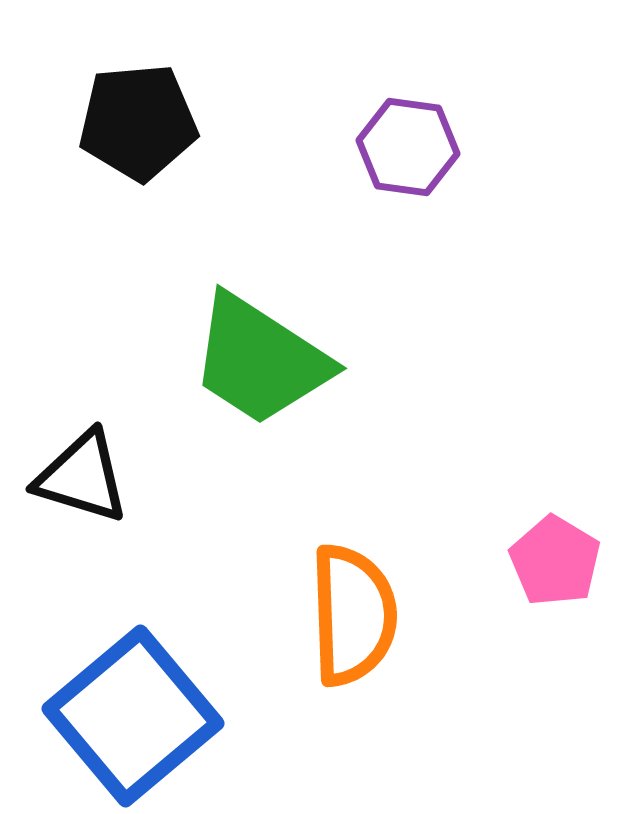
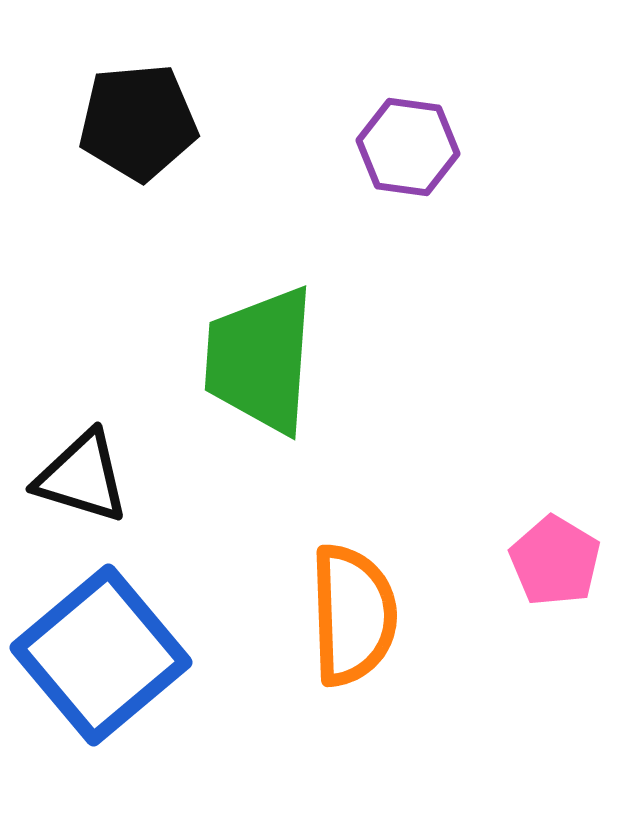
green trapezoid: rotated 61 degrees clockwise
blue square: moved 32 px left, 61 px up
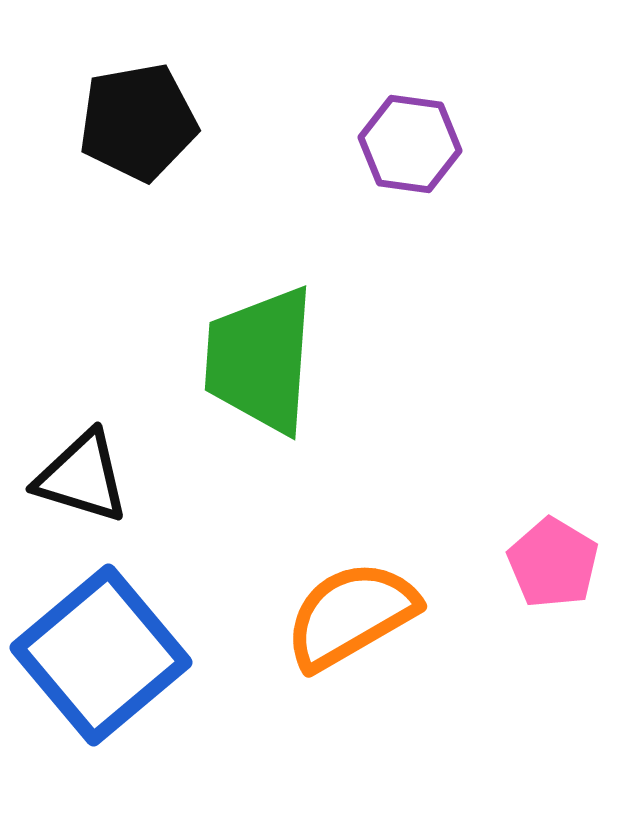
black pentagon: rotated 5 degrees counterclockwise
purple hexagon: moved 2 px right, 3 px up
pink pentagon: moved 2 px left, 2 px down
orange semicircle: moved 2 px left; rotated 118 degrees counterclockwise
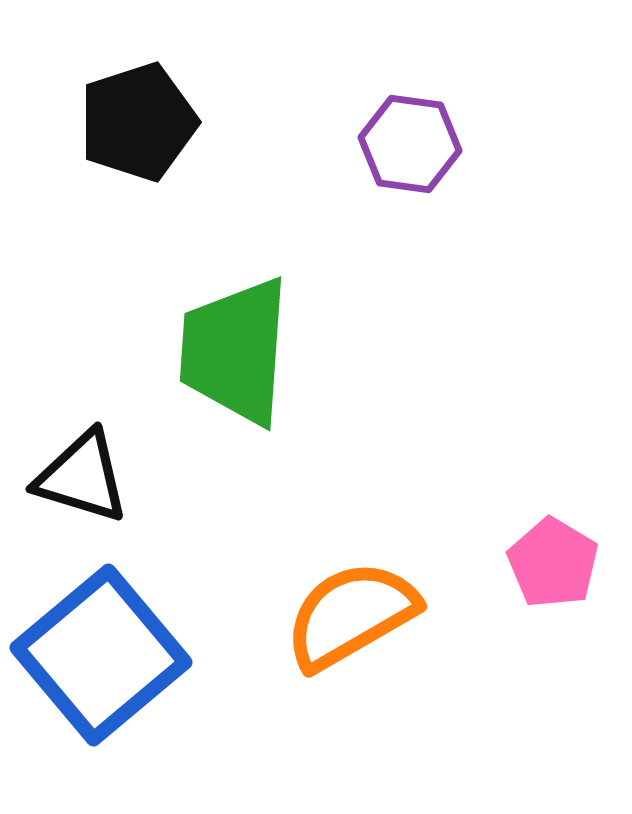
black pentagon: rotated 8 degrees counterclockwise
green trapezoid: moved 25 px left, 9 px up
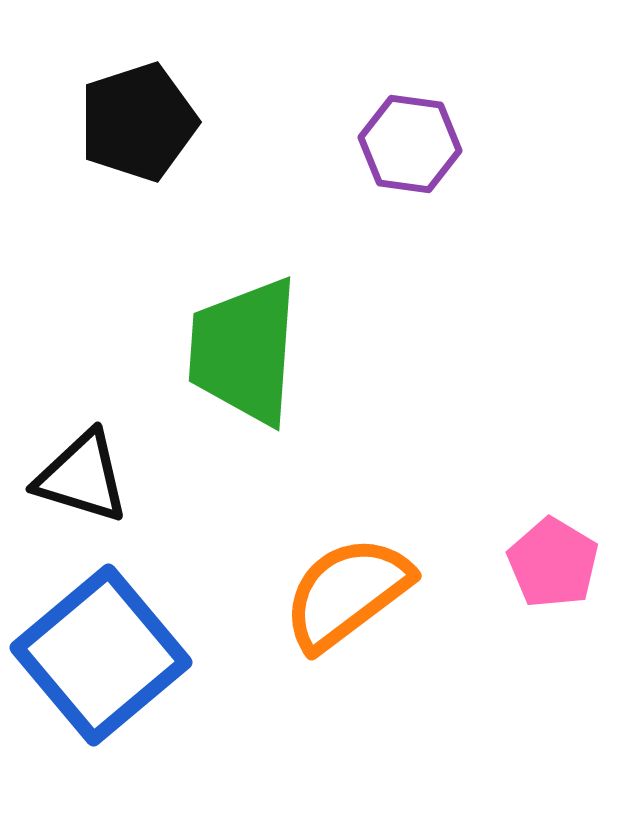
green trapezoid: moved 9 px right
orange semicircle: moved 4 px left, 22 px up; rotated 7 degrees counterclockwise
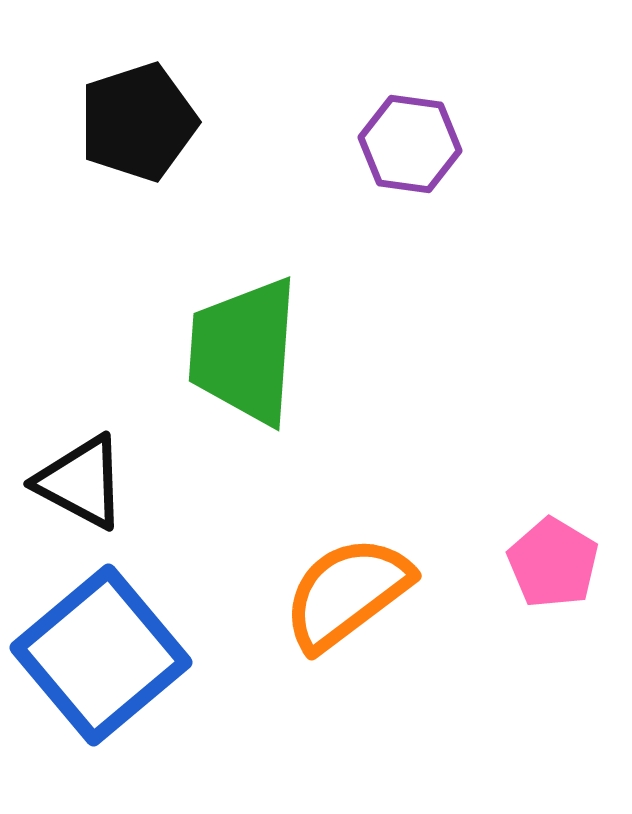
black triangle: moved 1 px left, 5 px down; rotated 11 degrees clockwise
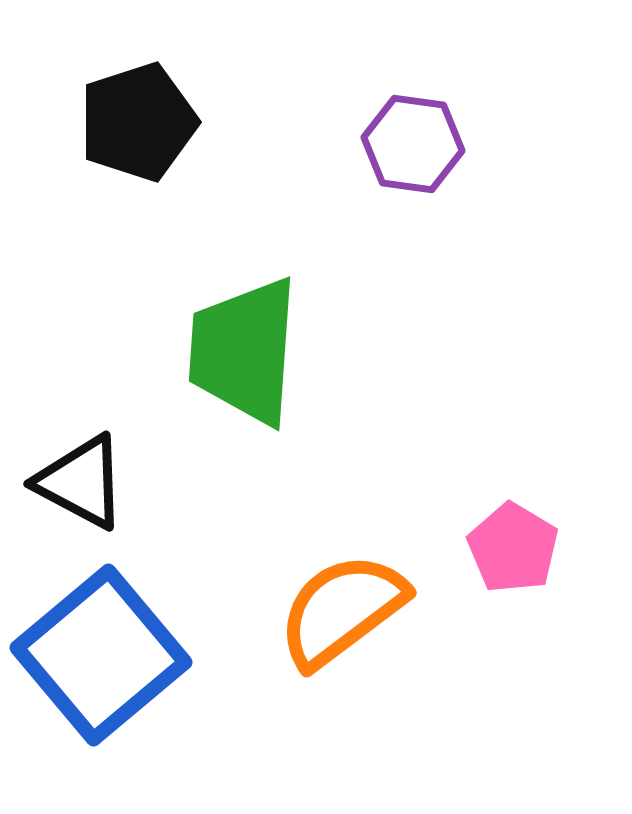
purple hexagon: moved 3 px right
pink pentagon: moved 40 px left, 15 px up
orange semicircle: moved 5 px left, 17 px down
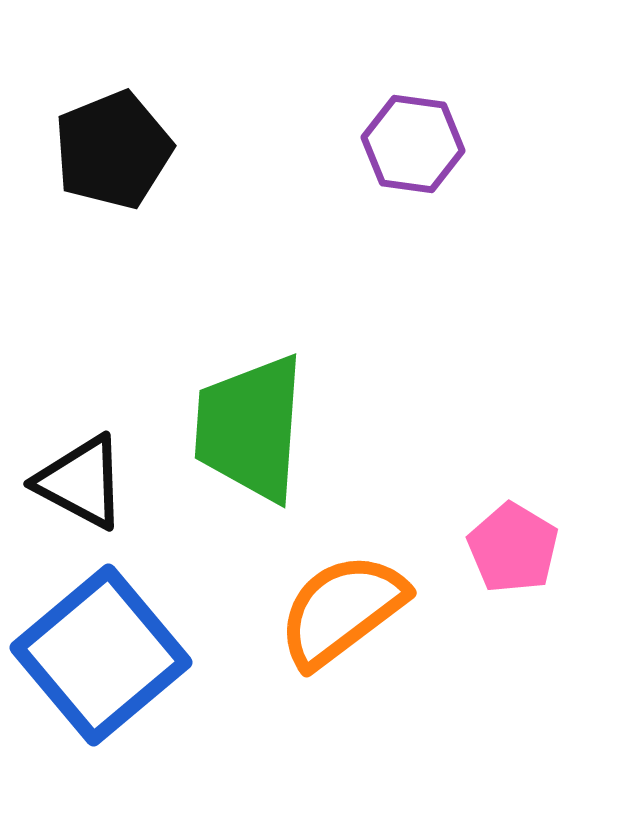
black pentagon: moved 25 px left, 28 px down; rotated 4 degrees counterclockwise
green trapezoid: moved 6 px right, 77 px down
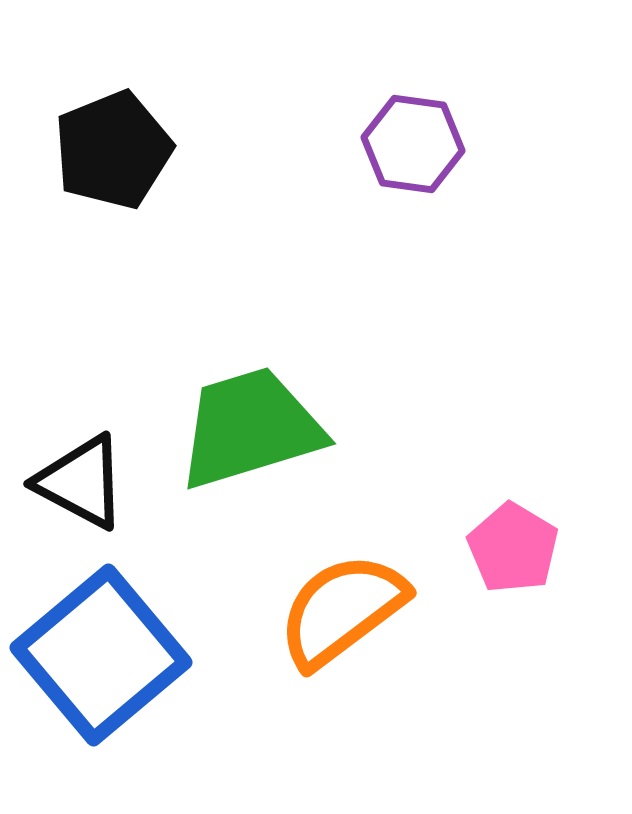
green trapezoid: rotated 69 degrees clockwise
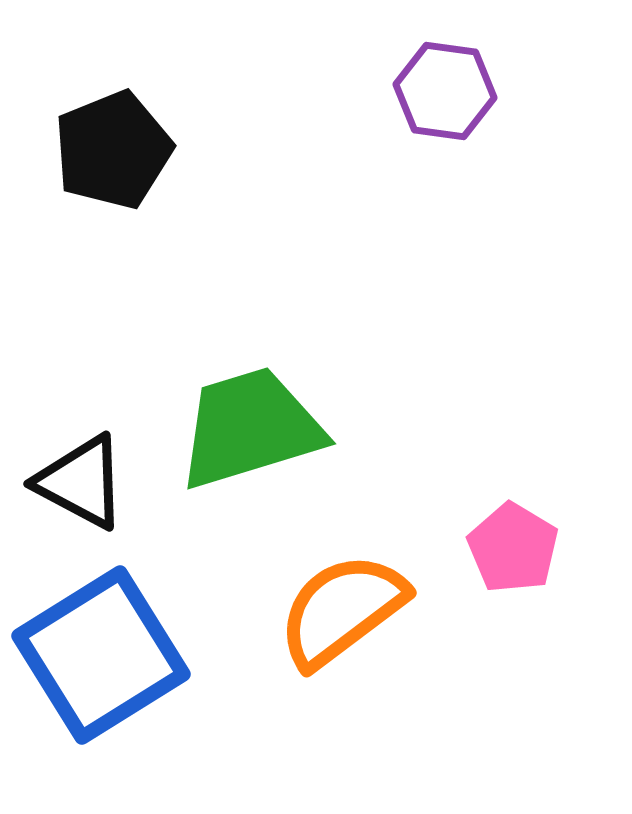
purple hexagon: moved 32 px right, 53 px up
blue square: rotated 8 degrees clockwise
